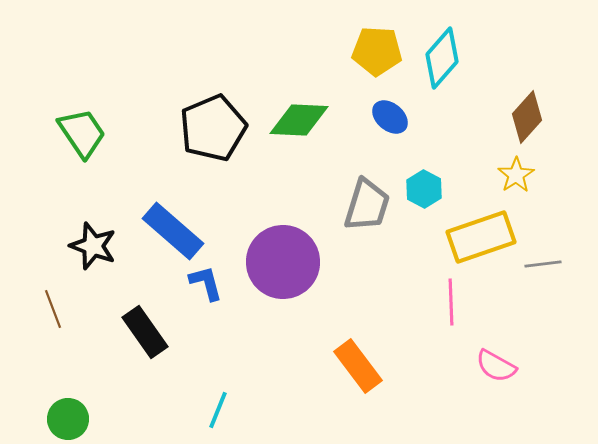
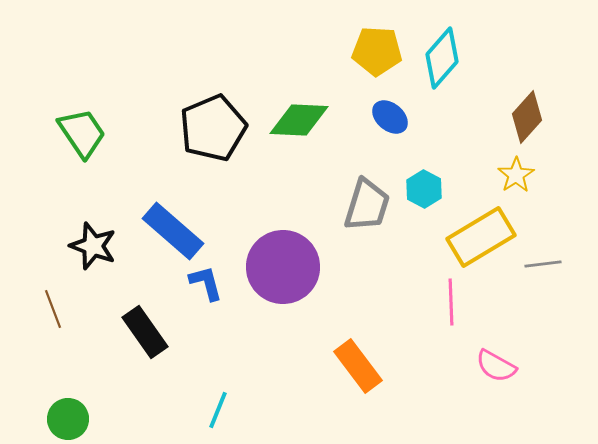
yellow rectangle: rotated 12 degrees counterclockwise
purple circle: moved 5 px down
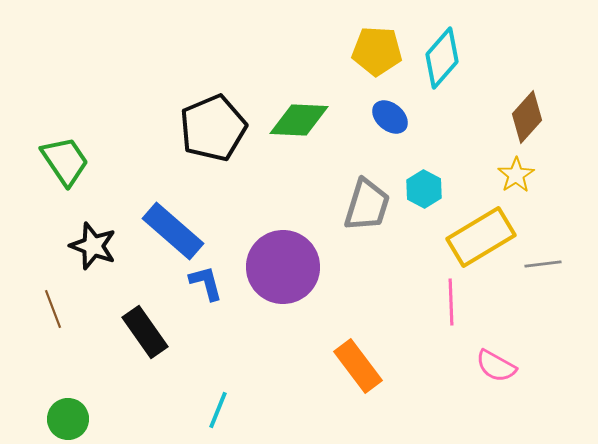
green trapezoid: moved 17 px left, 28 px down
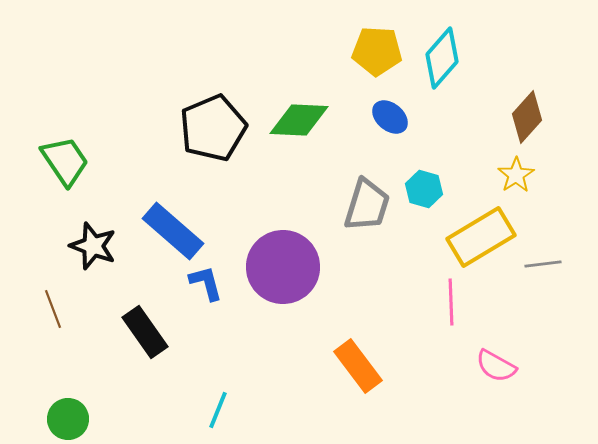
cyan hexagon: rotated 12 degrees counterclockwise
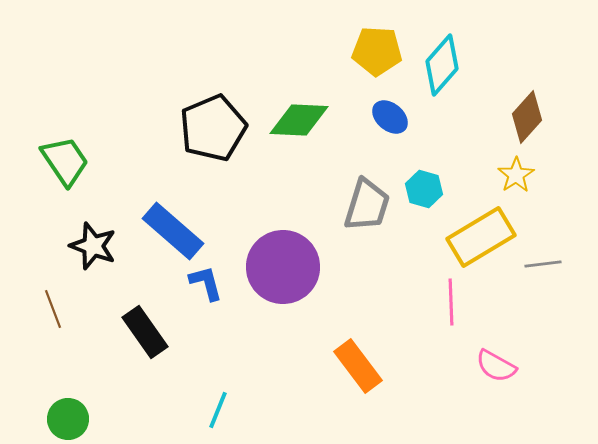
cyan diamond: moved 7 px down
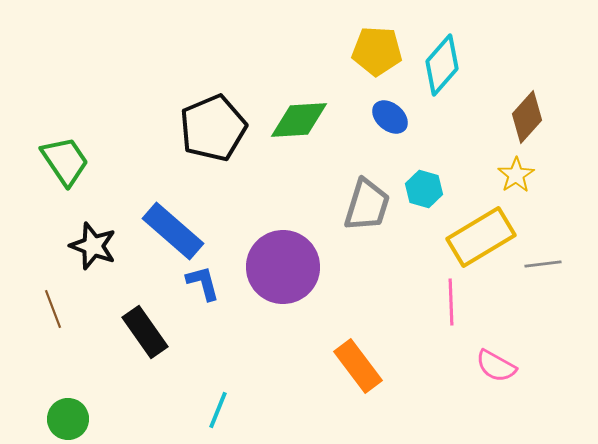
green diamond: rotated 6 degrees counterclockwise
blue L-shape: moved 3 px left
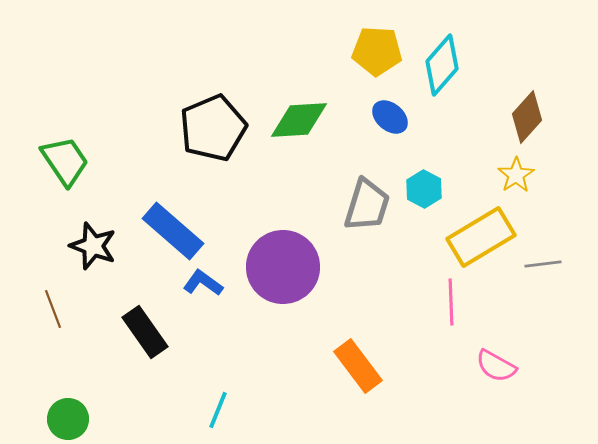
cyan hexagon: rotated 12 degrees clockwise
blue L-shape: rotated 39 degrees counterclockwise
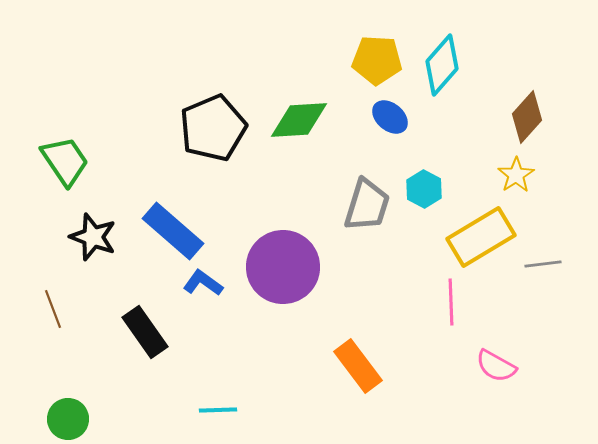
yellow pentagon: moved 9 px down
black star: moved 9 px up
cyan line: rotated 66 degrees clockwise
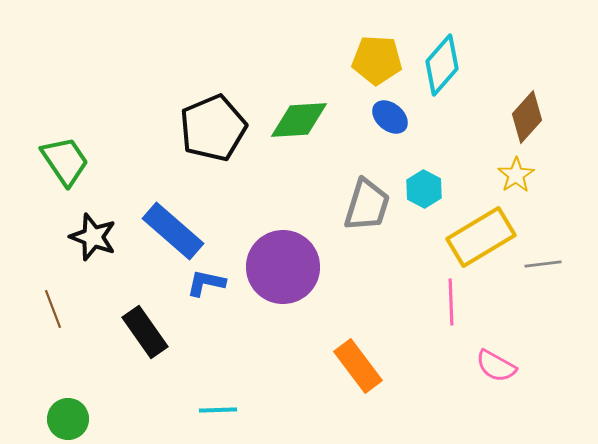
blue L-shape: moved 3 px right; rotated 24 degrees counterclockwise
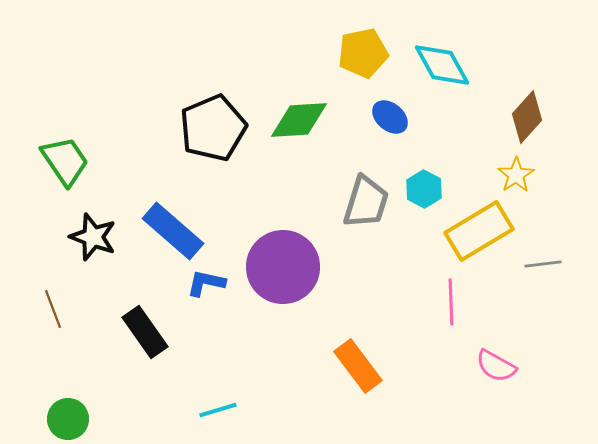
yellow pentagon: moved 14 px left, 7 px up; rotated 15 degrees counterclockwise
cyan diamond: rotated 70 degrees counterclockwise
gray trapezoid: moved 1 px left, 3 px up
yellow rectangle: moved 2 px left, 6 px up
cyan line: rotated 15 degrees counterclockwise
